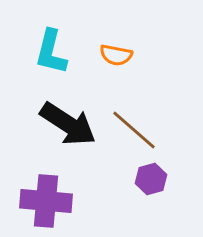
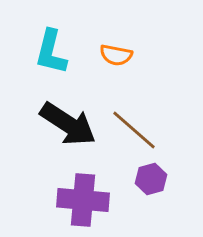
purple cross: moved 37 px right, 1 px up
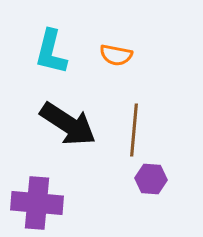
brown line: rotated 54 degrees clockwise
purple hexagon: rotated 20 degrees clockwise
purple cross: moved 46 px left, 3 px down
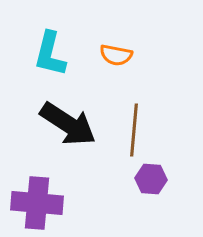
cyan L-shape: moved 1 px left, 2 px down
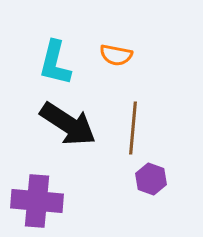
cyan L-shape: moved 5 px right, 9 px down
brown line: moved 1 px left, 2 px up
purple hexagon: rotated 16 degrees clockwise
purple cross: moved 2 px up
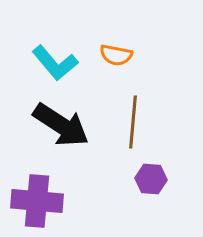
cyan L-shape: rotated 54 degrees counterclockwise
black arrow: moved 7 px left, 1 px down
brown line: moved 6 px up
purple hexagon: rotated 16 degrees counterclockwise
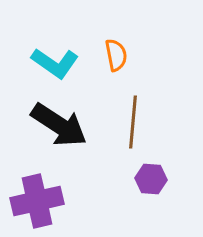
orange semicircle: rotated 112 degrees counterclockwise
cyan L-shape: rotated 15 degrees counterclockwise
black arrow: moved 2 px left
purple cross: rotated 18 degrees counterclockwise
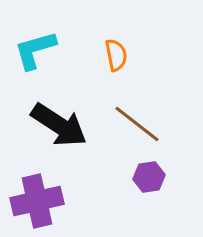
cyan L-shape: moved 20 px left, 13 px up; rotated 129 degrees clockwise
brown line: moved 4 px right, 2 px down; rotated 57 degrees counterclockwise
purple hexagon: moved 2 px left, 2 px up; rotated 12 degrees counterclockwise
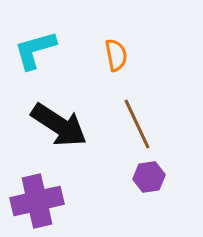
brown line: rotated 27 degrees clockwise
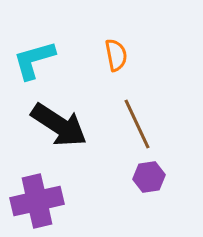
cyan L-shape: moved 1 px left, 10 px down
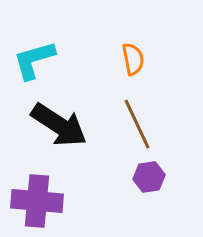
orange semicircle: moved 17 px right, 4 px down
purple cross: rotated 18 degrees clockwise
